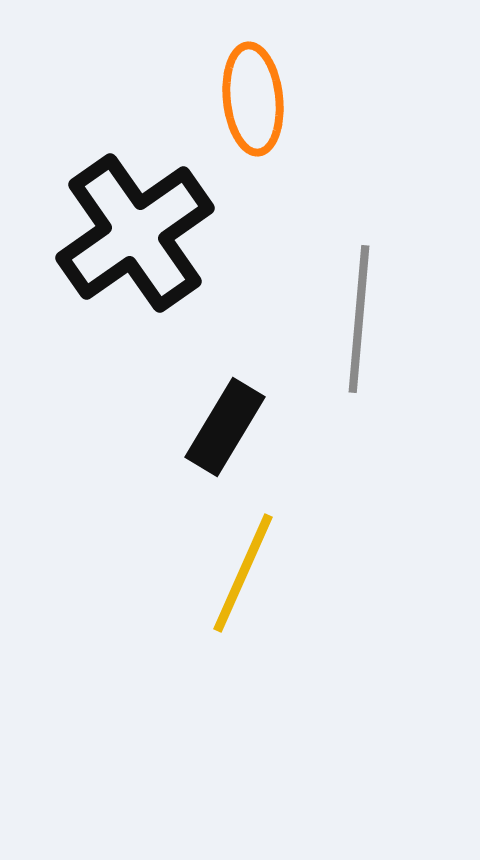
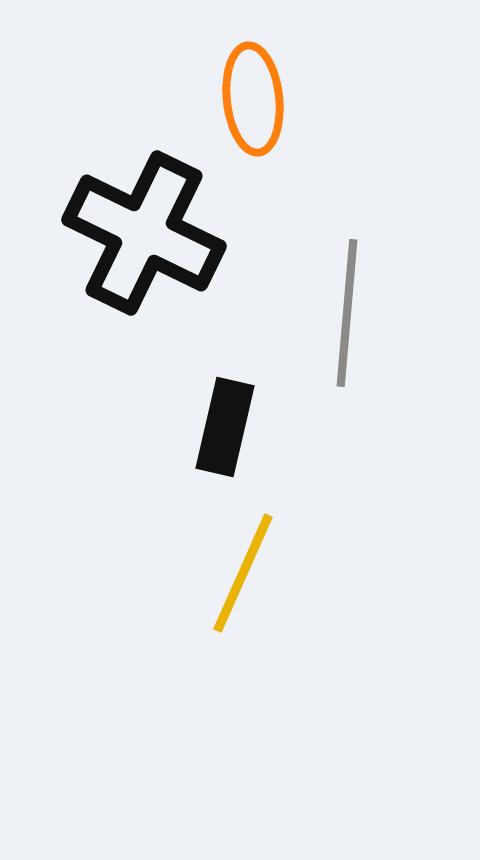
black cross: moved 9 px right; rotated 29 degrees counterclockwise
gray line: moved 12 px left, 6 px up
black rectangle: rotated 18 degrees counterclockwise
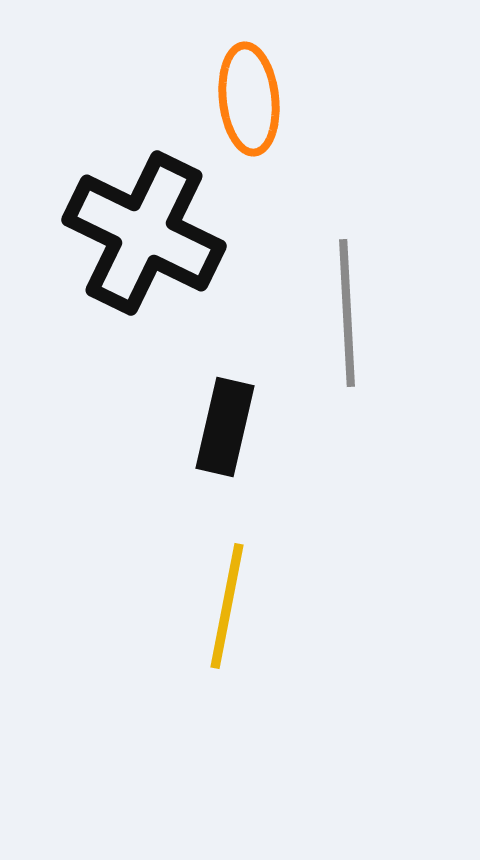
orange ellipse: moved 4 px left
gray line: rotated 8 degrees counterclockwise
yellow line: moved 16 px left, 33 px down; rotated 13 degrees counterclockwise
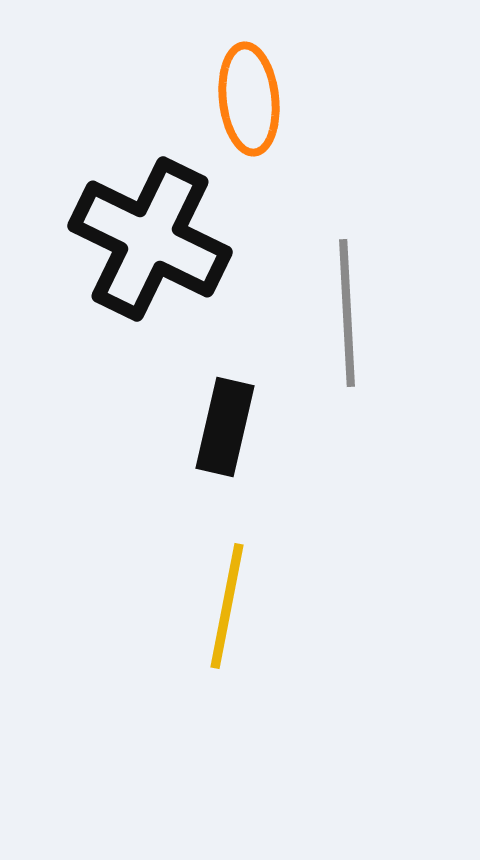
black cross: moved 6 px right, 6 px down
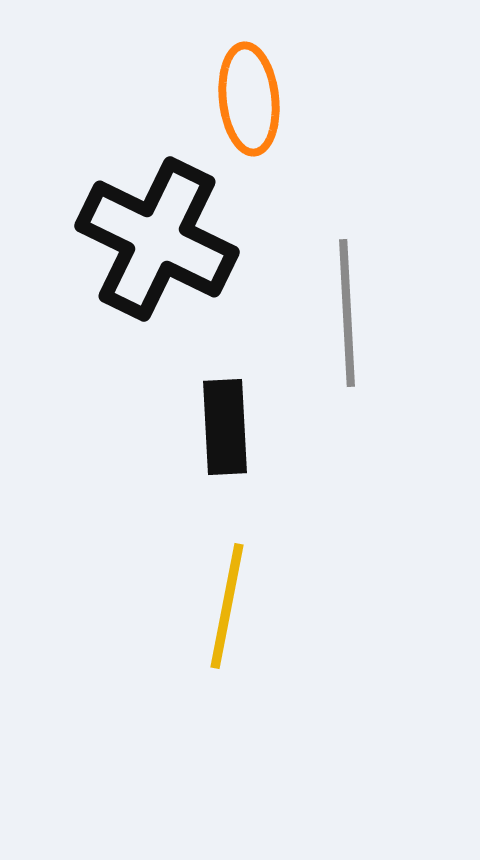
black cross: moved 7 px right
black rectangle: rotated 16 degrees counterclockwise
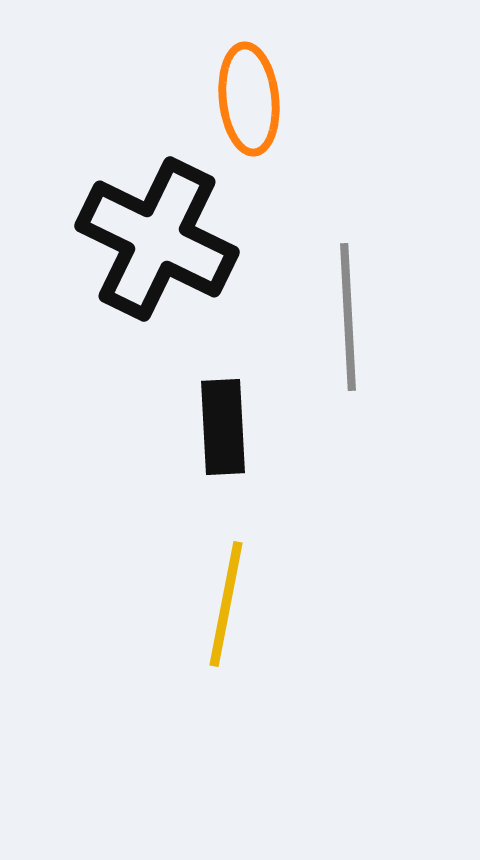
gray line: moved 1 px right, 4 px down
black rectangle: moved 2 px left
yellow line: moved 1 px left, 2 px up
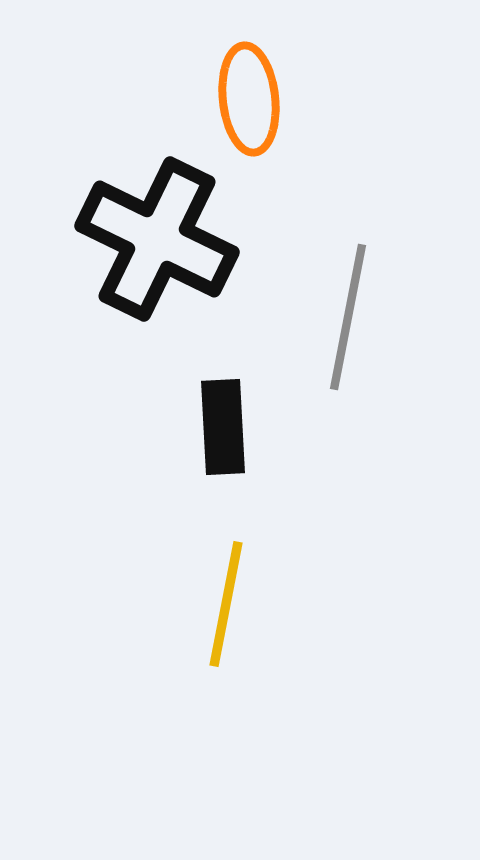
gray line: rotated 14 degrees clockwise
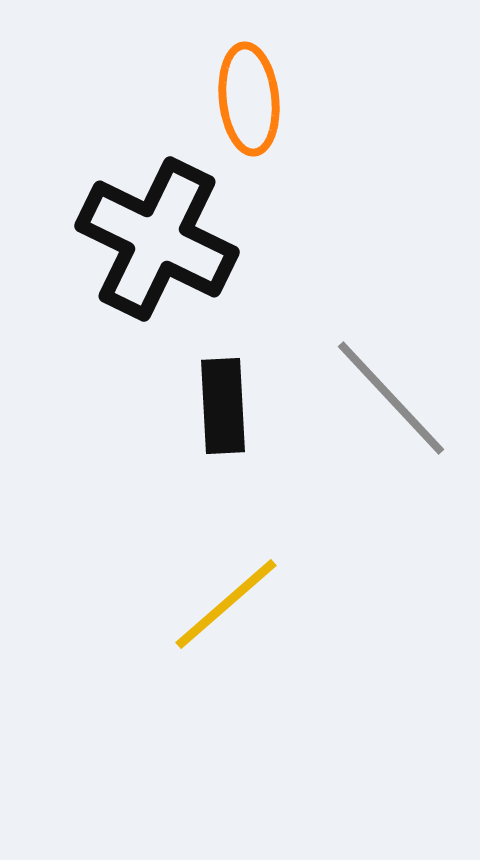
gray line: moved 43 px right, 81 px down; rotated 54 degrees counterclockwise
black rectangle: moved 21 px up
yellow line: rotated 38 degrees clockwise
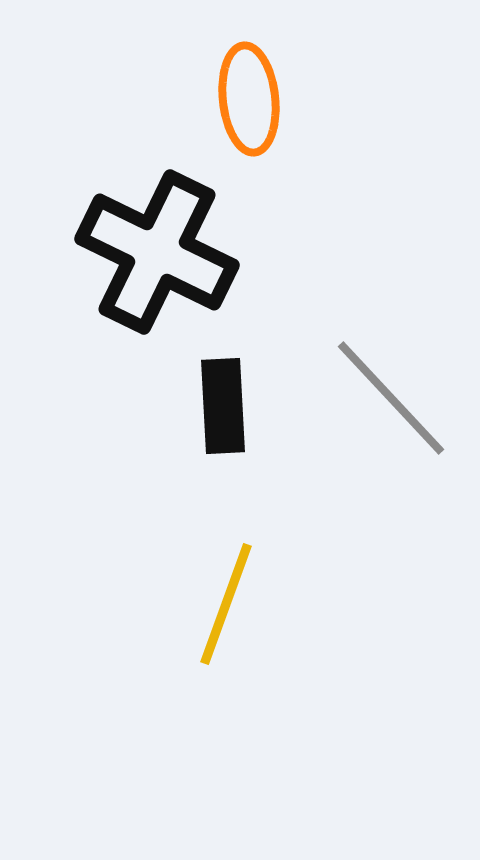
black cross: moved 13 px down
yellow line: rotated 29 degrees counterclockwise
